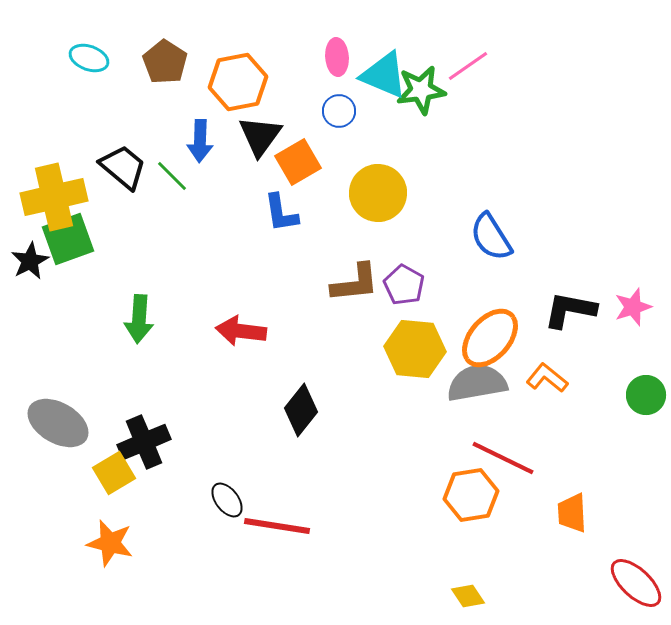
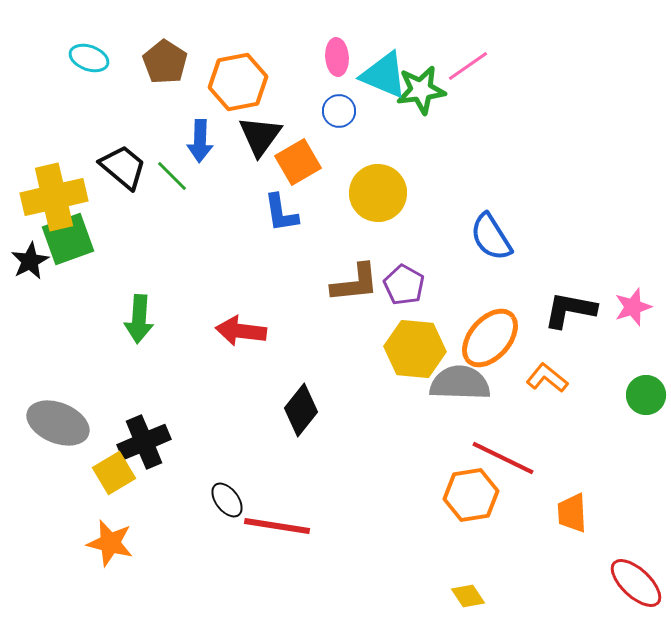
gray semicircle at (477, 383): moved 17 px left; rotated 12 degrees clockwise
gray ellipse at (58, 423): rotated 8 degrees counterclockwise
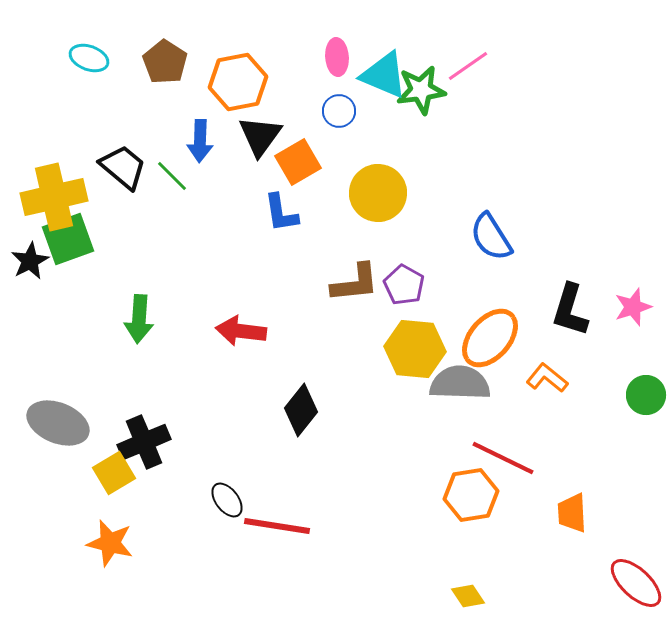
black L-shape at (570, 310): rotated 84 degrees counterclockwise
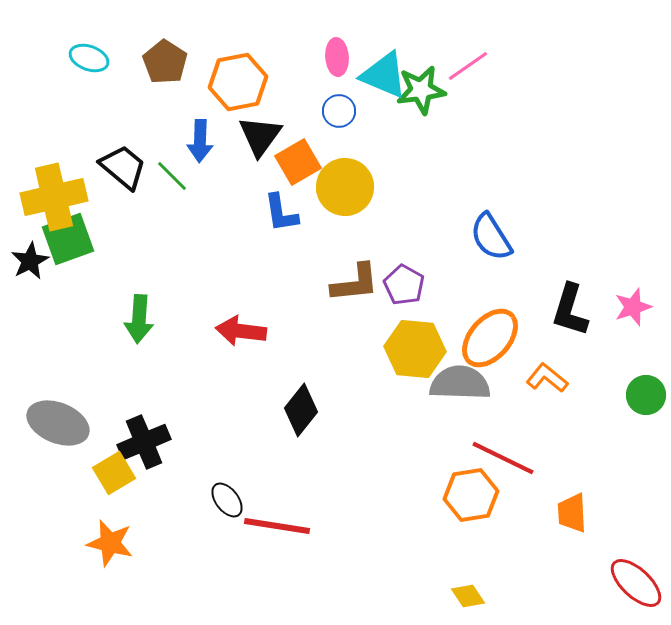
yellow circle at (378, 193): moved 33 px left, 6 px up
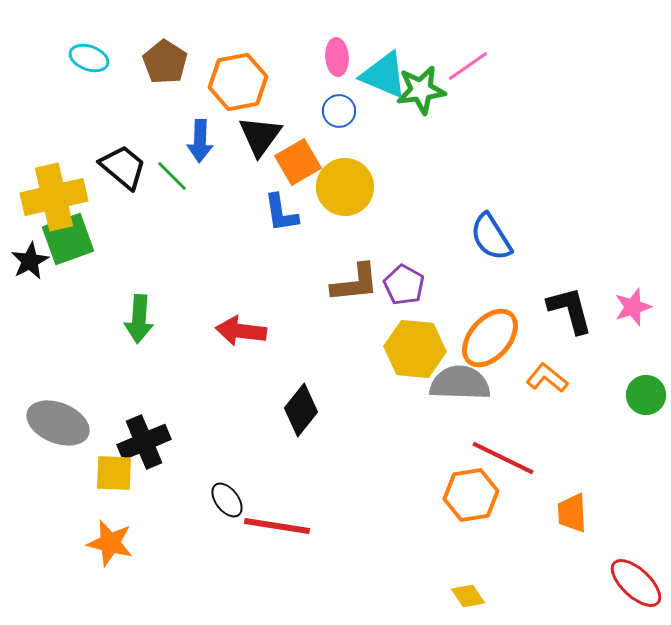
black L-shape at (570, 310): rotated 148 degrees clockwise
yellow square at (114, 473): rotated 33 degrees clockwise
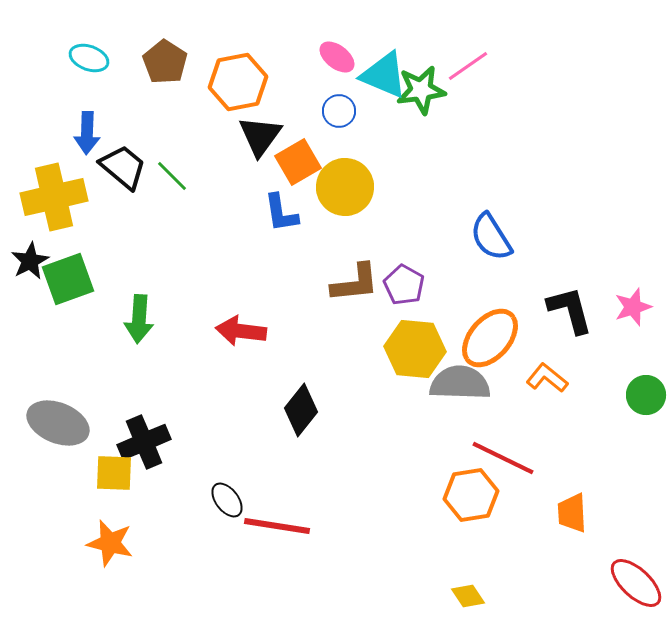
pink ellipse at (337, 57): rotated 48 degrees counterclockwise
blue arrow at (200, 141): moved 113 px left, 8 px up
green square at (68, 239): moved 40 px down
